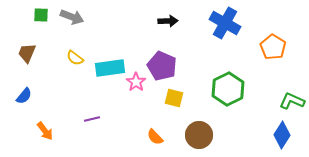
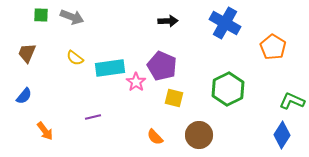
purple line: moved 1 px right, 2 px up
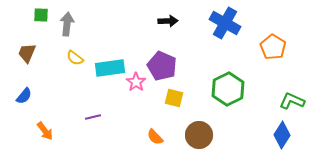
gray arrow: moved 5 px left, 7 px down; rotated 105 degrees counterclockwise
